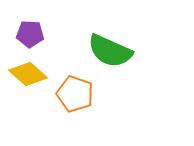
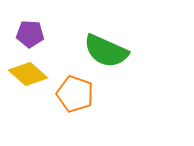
green semicircle: moved 4 px left
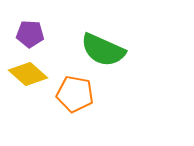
green semicircle: moved 3 px left, 1 px up
orange pentagon: rotated 9 degrees counterclockwise
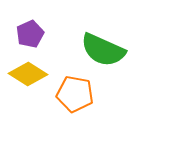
purple pentagon: rotated 28 degrees counterclockwise
yellow diamond: rotated 9 degrees counterclockwise
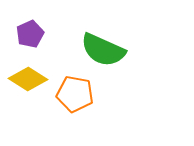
yellow diamond: moved 5 px down
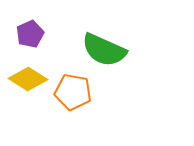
green semicircle: moved 1 px right
orange pentagon: moved 2 px left, 2 px up
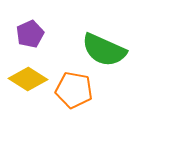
orange pentagon: moved 1 px right, 2 px up
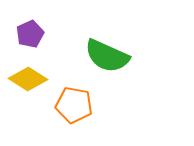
green semicircle: moved 3 px right, 6 px down
orange pentagon: moved 15 px down
